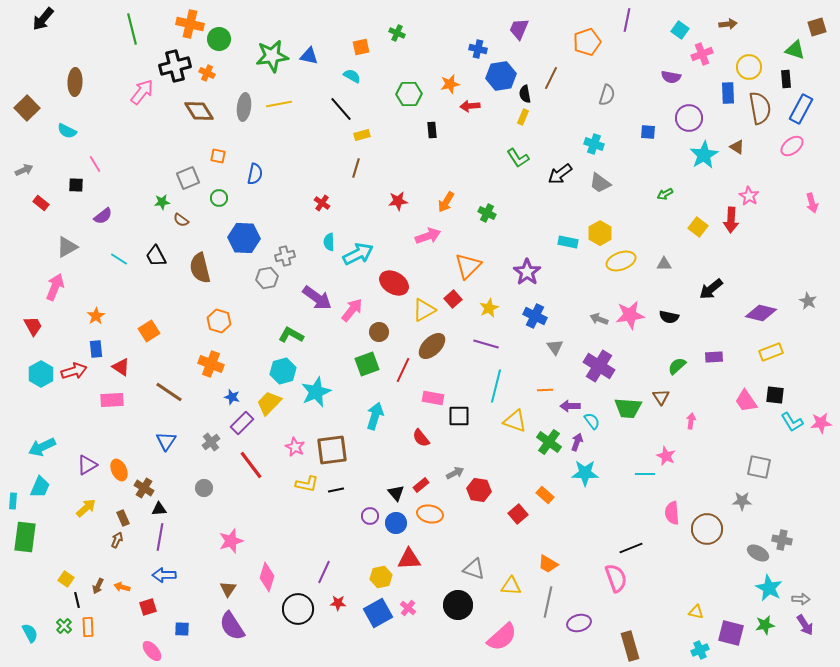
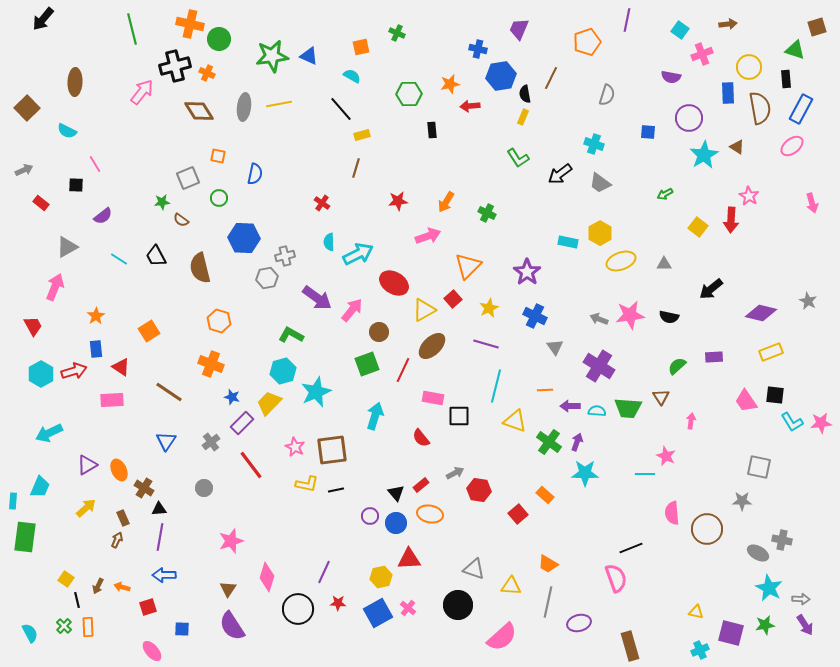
blue triangle at (309, 56): rotated 12 degrees clockwise
cyan semicircle at (592, 421): moved 5 px right, 10 px up; rotated 48 degrees counterclockwise
cyan arrow at (42, 447): moved 7 px right, 14 px up
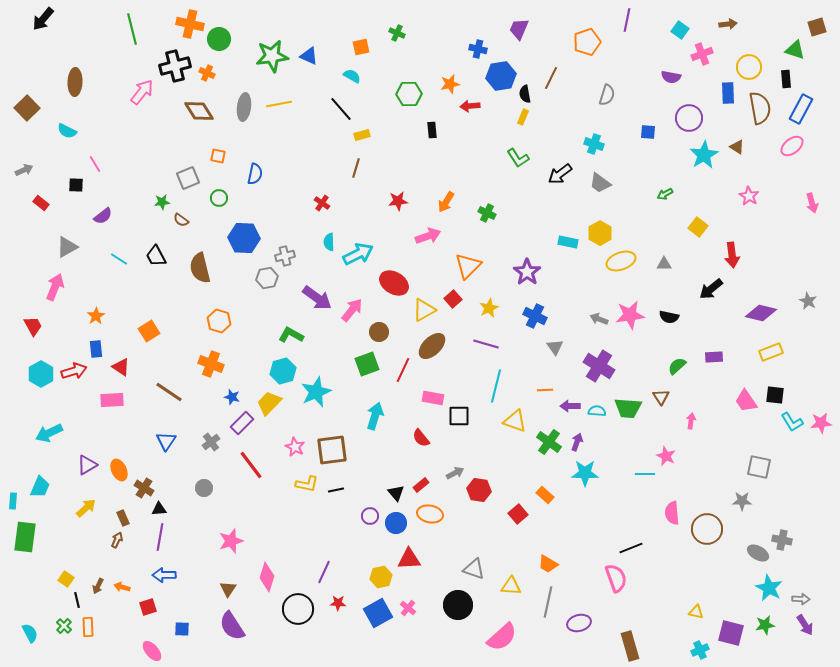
red arrow at (731, 220): moved 1 px right, 35 px down; rotated 10 degrees counterclockwise
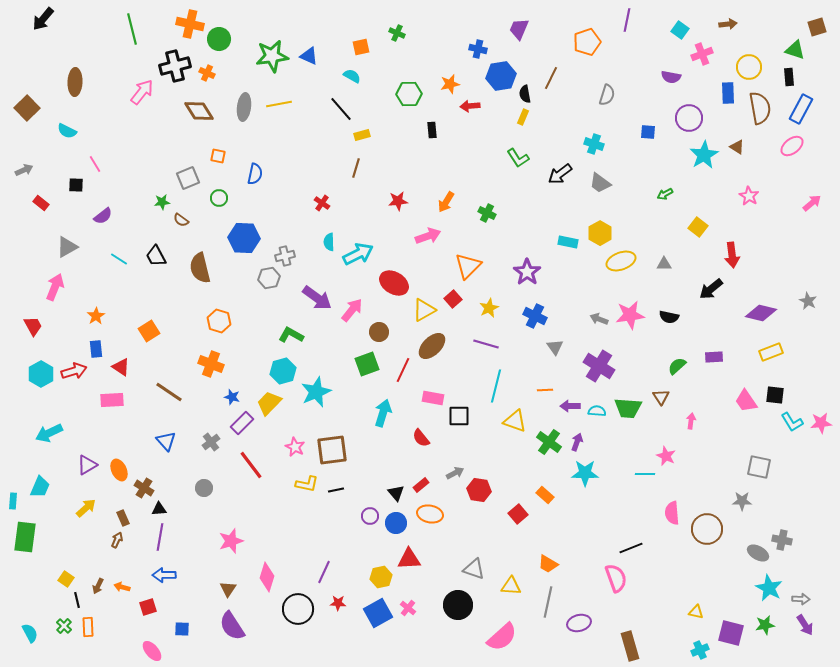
black rectangle at (786, 79): moved 3 px right, 2 px up
pink arrow at (812, 203): rotated 114 degrees counterclockwise
gray hexagon at (267, 278): moved 2 px right
cyan arrow at (375, 416): moved 8 px right, 3 px up
blue triangle at (166, 441): rotated 15 degrees counterclockwise
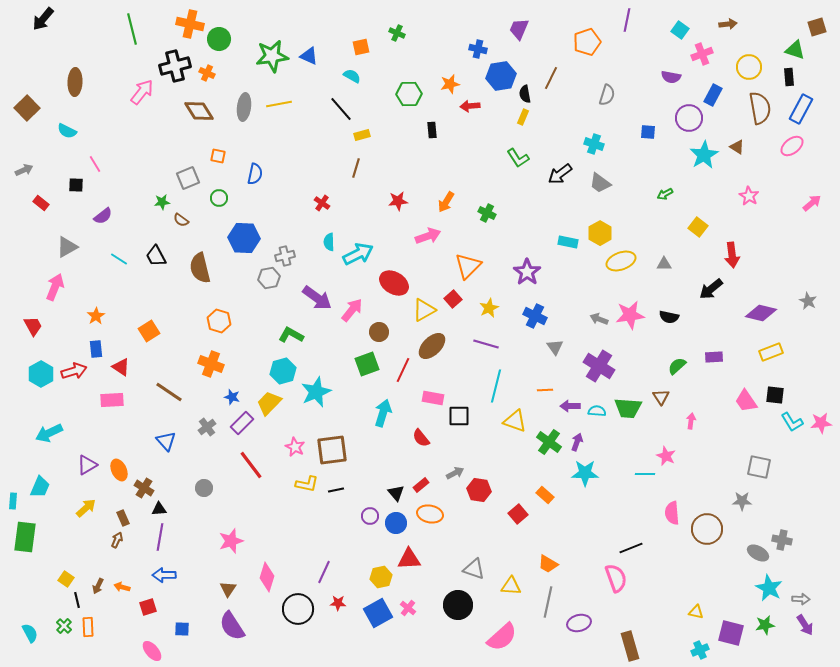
blue rectangle at (728, 93): moved 15 px left, 2 px down; rotated 30 degrees clockwise
gray cross at (211, 442): moved 4 px left, 15 px up
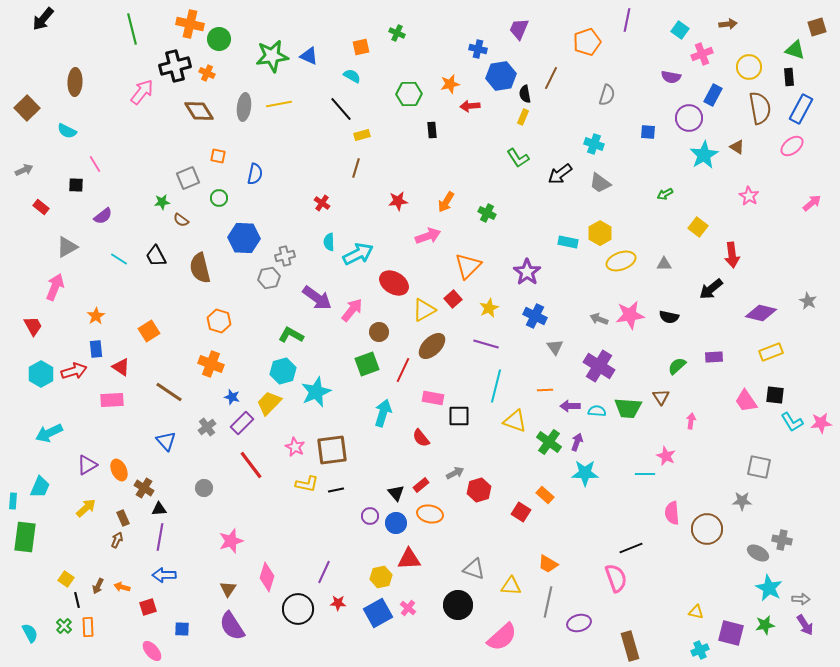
red rectangle at (41, 203): moved 4 px down
red hexagon at (479, 490): rotated 25 degrees counterclockwise
red square at (518, 514): moved 3 px right, 2 px up; rotated 18 degrees counterclockwise
